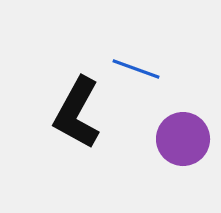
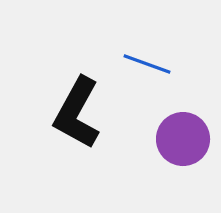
blue line: moved 11 px right, 5 px up
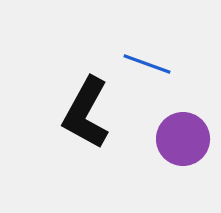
black L-shape: moved 9 px right
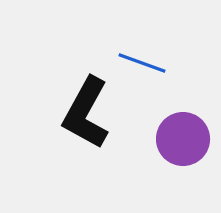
blue line: moved 5 px left, 1 px up
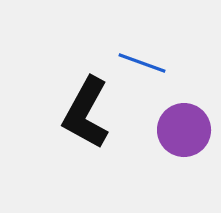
purple circle: moved 1 px right, 9 px up
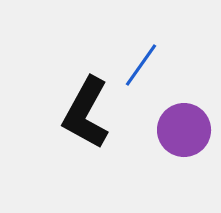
blue line: moved 1 px left, 2 px down; rotated 75 degrees counterclockwise
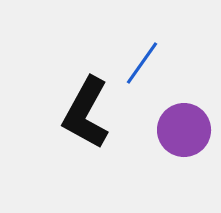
blue line: moved 1 px right, 2 px up
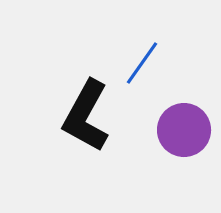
black L-shape: moved 3 px down
